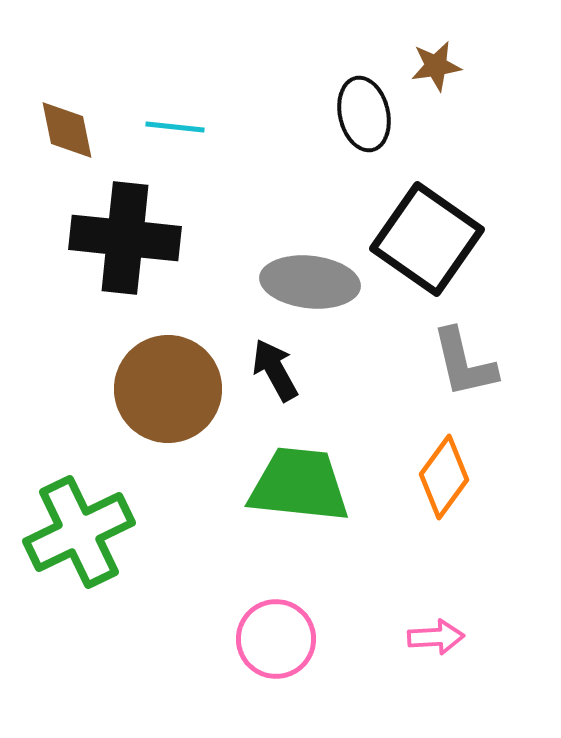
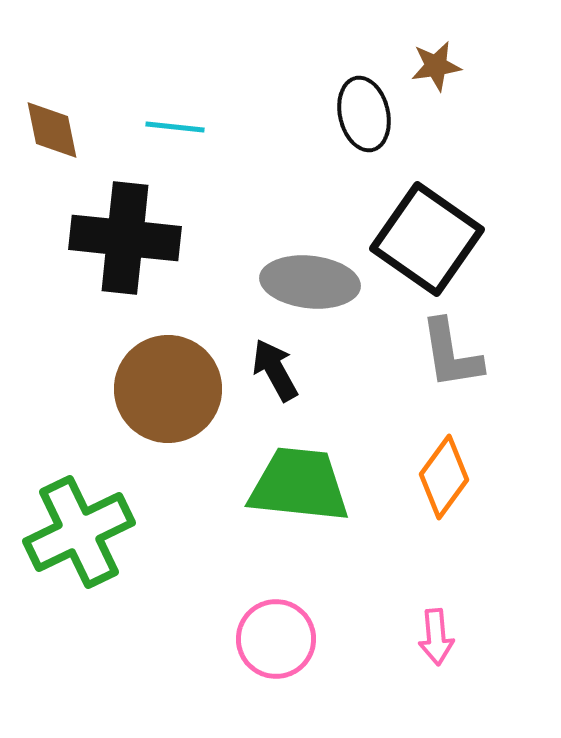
brown diamond: moved 15 px left
gray L-shape: moved 13 px left, 9 px up; rotated 4 degrees clockwise
pink arrow: rotated 88 degrees clockwise
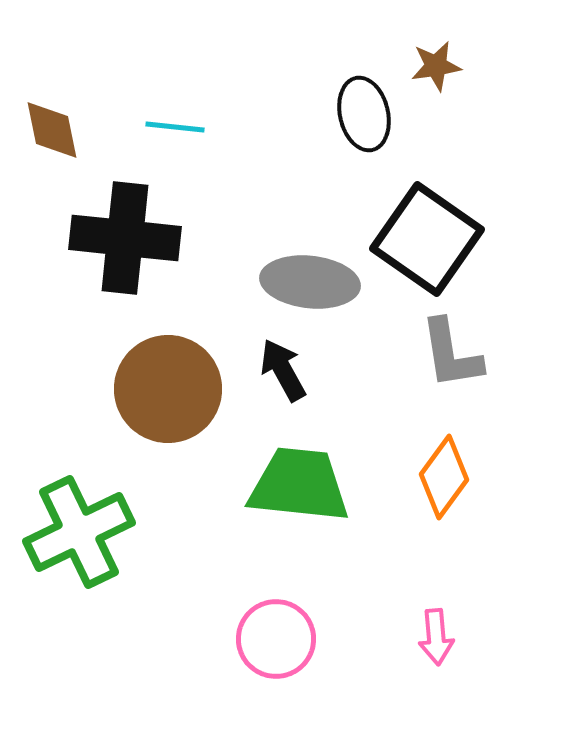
black arrow: moved 8 px right
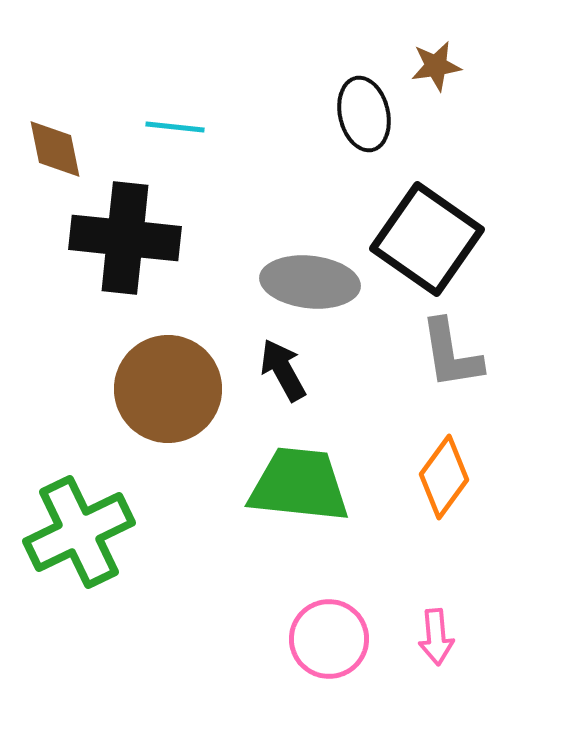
brown diamond: moved 3 px right, 19 px down
pink circle: moved 53 px right
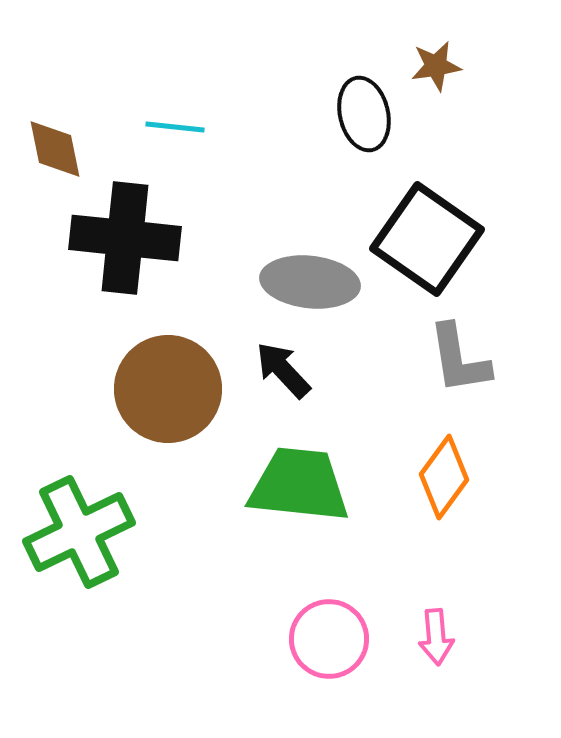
gray L-shape: moved 8 px right, 5 px down
black arrow: rotated 14 degrees counterclockwise
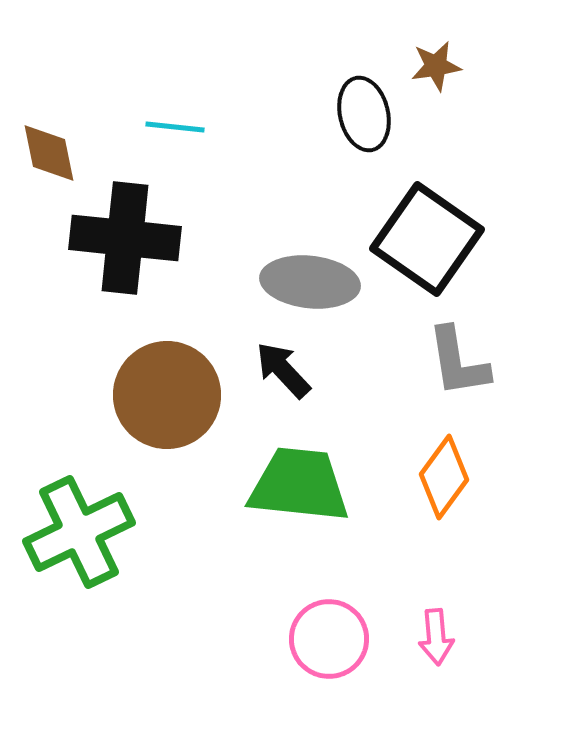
brown diamond: moved 6 px left, 4 px down
gray L-shape: moved 1 px left, 3 px down
brown circle: moved 1 px left, 6 px down
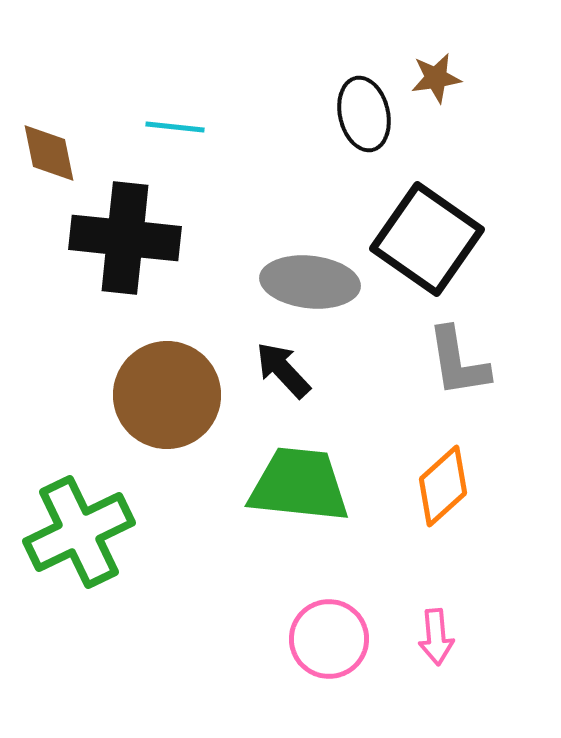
brown star: moved 12 px down
orange diamond: moved 1 px left, 9 px down; rotated 12 degrees clockwise
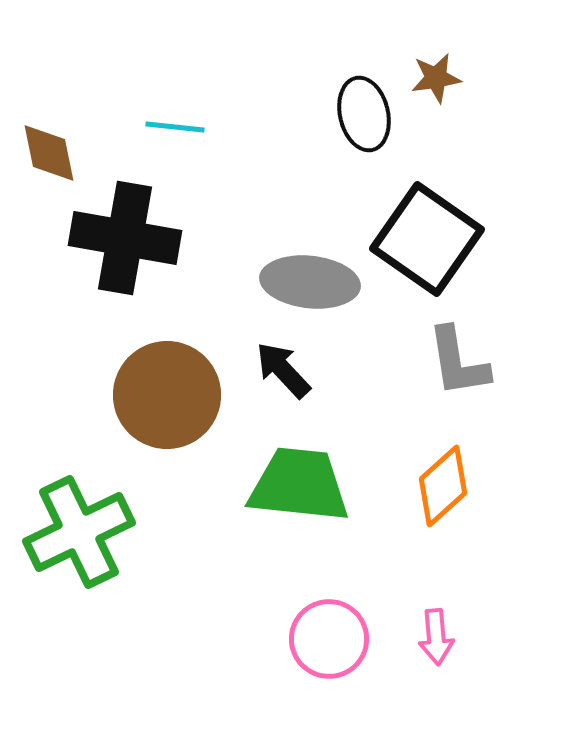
black cross: rotated 4 degrees clockwise
